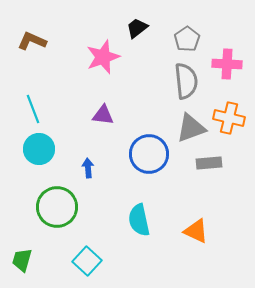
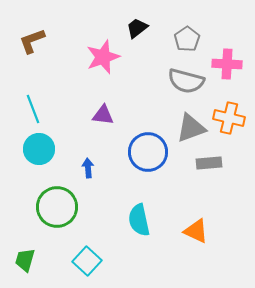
brown L-shape: rotated 44 degrees counterclockwise
gray semicircle: rotated 111 degrees clockwise
blue circle: moved 1 px left, 2 px up
green trapezoid: moved 3 px right
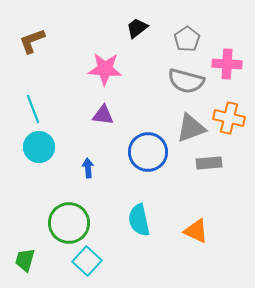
pink star: moved 2 px right, 12 px down; rotated 24 degrees clockwise
cyan circle: moved 2 px up
green circle: moved 12 px right, 16 px down
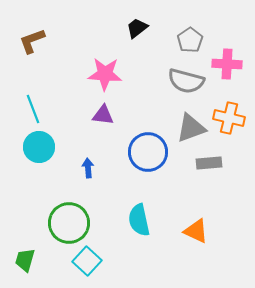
gray pentagon: moved 3 px right, 1 px down
pink star: moved 5 px down
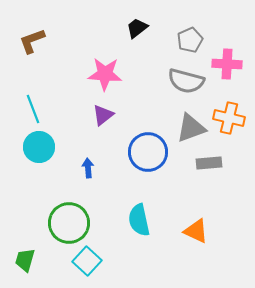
gray pentagon: rotated 10 degrees clockwise
purple triangle: rotated 45 degrees counterclockwise
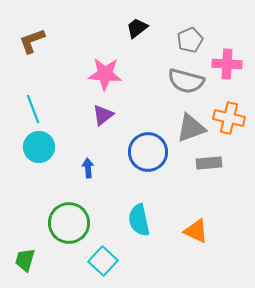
cyan square: moved 16 px right
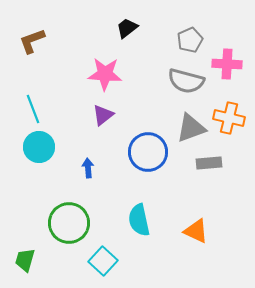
black trapezoid: moved 10 px left
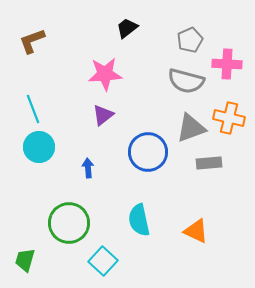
pink star: rotated 8 degrees counterclockwise
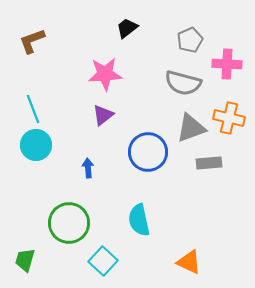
gray semicircle: moved 3 px left, 2 px down
cyan circle: moved 3 px left, 2 px up
orange triangle: moved 7 px left, 31 px down
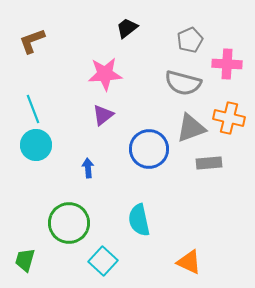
blue circle: moved 1 px right, 3 px up
